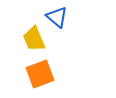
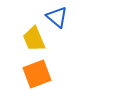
orange square: moved 3 px left
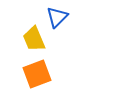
blue triangle: rotated 35 degrees clockwise
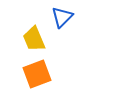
blue triangle: moved 5 px right
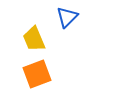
blue triangle: moved 5 px right
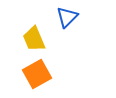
orange square: rotated 8 degrees counterclockwise
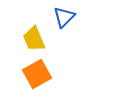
blue triangle: moved 3 px left
